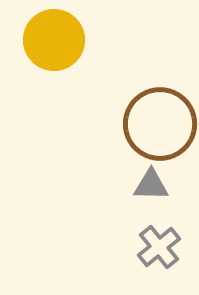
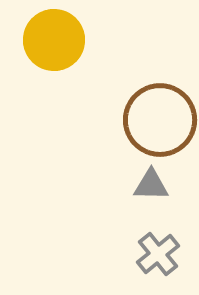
brown circle: moved 4 px up
gray cross: moved 1 px left, 7 px down
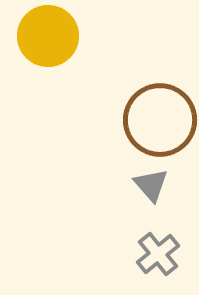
yellow circle: moved 6 px left, 4 px up
gray triangle: rotated 48 degrees clockwise
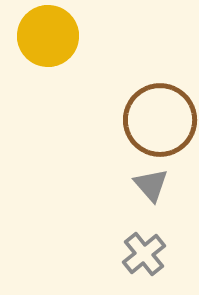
gray cross: moved 14 px left
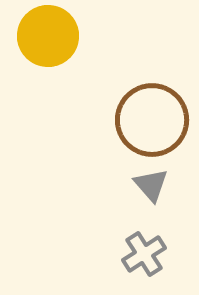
brown circle: moved 8 px left
gray cross: rotated 6 degrees clockwise
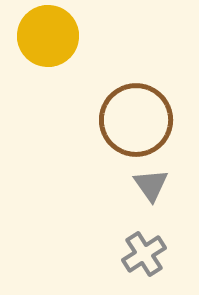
brown circle: moved 16 px left
gray triangle: rotated 6 degrees clockwise
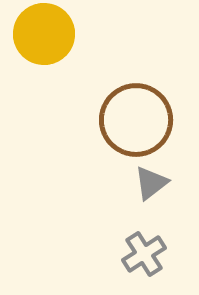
yellow circle: moved 4 px left, 2 px up
gray triangle: moved 2 px up; rotated 27 degrees clockwise
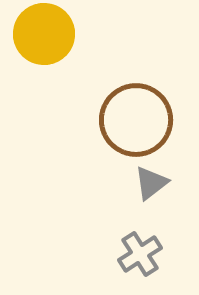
gray cross: moved 4 px left
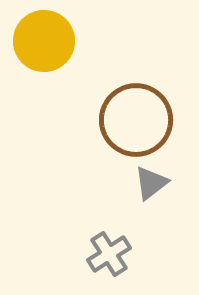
yellow circle: moved 7 px down
gray cross: moved 31 px left
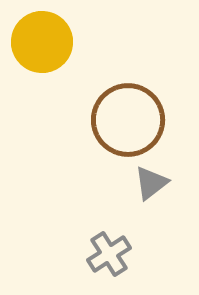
yellow circle: moved 2 px left, 1 px down
brown circle: moved 8 px left
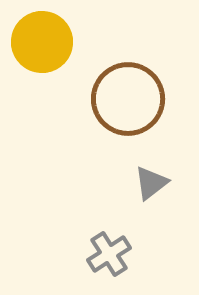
brown circle: moved 21 px up
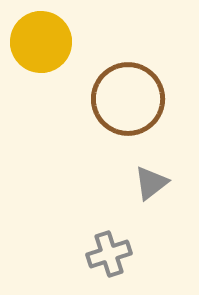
yellow circle: moved 1 px left
gray cross: rotated 15 degrees clockwise
